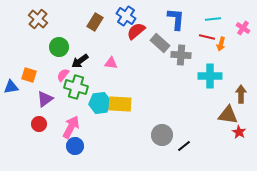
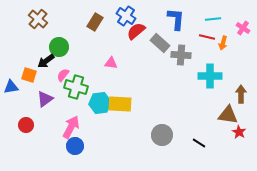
orange arrow: moved 2 px right, 1 px up
black arrow: moved 34 px left
red circle: moved 13 px left, 1 px down
black line: moved 15 px right, 3 px up; rotated 72 degrees clockwise
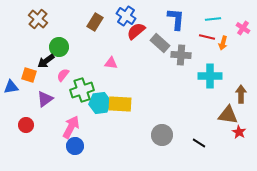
green cross: moved 6 px right, 3 px down; rotated 35 degrees counterclockwise
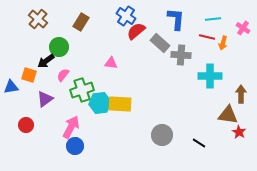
brown rectangle: moved 14 px left
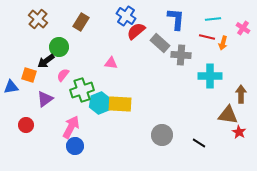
cyan hexagon: rotated 15 degrees counterclockwise
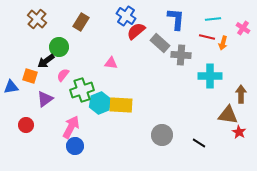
brown cross: moved 1 px left
orange square: moved 1 px right, 1 px down
yellow rectangle: moved 1 px right, 1 px down
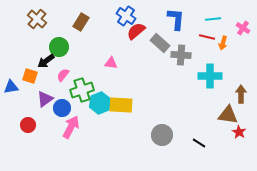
red circle: moved 2 px right
blue circle: moved 13 px left, 38 px up
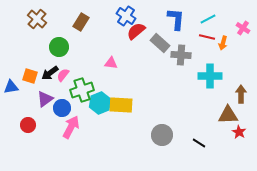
cyan line: moved 5 px left; rotated 21 degrees counterclockwise
black arrow: moved 4 px right, 12 px down
brown triangle: rotated 10 degrees counterclockwise
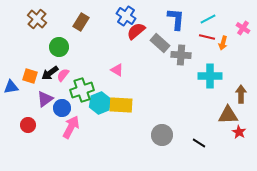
pink triangle: moved 6 px right, 7 px down; rotated 24 degrees clockwise
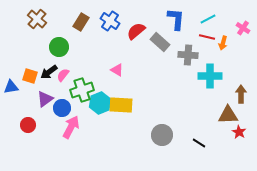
blue cross: moved 16 px left, 5 px down
gray rectangle: moved 1 px up
gray cross: moved 7 px right
black arrow: moved 1 px left, 1 px up
